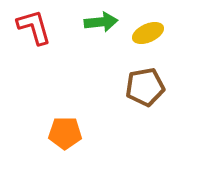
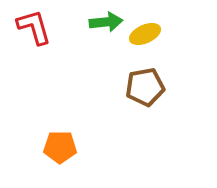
green arrow: moved 5 px right
yellow ellipse: moved 3 px left, 1 px down
orange pentagon: moved 5 px left, 14 px down
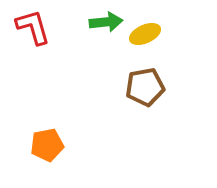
red L-shape: moved 1 px left
orange pentagon: moved 13 px left, 2 px up; rotated 12 degrees counterclockwise
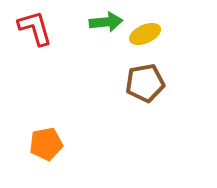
red L-shape: moved 2 px right, 1 px down
brown pentagon: moved 4 px up
orange pentagon: moved 1 px left, 1 px up
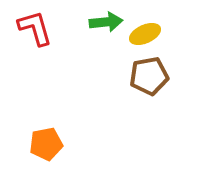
brown pentagon: moved 4 px right, 7 px up
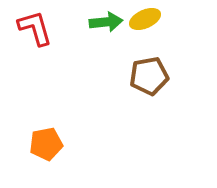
yellow ellipse: moved 15 px up
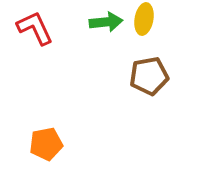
yellow ellipse: moved 1 px left; rotated 56 degrees counterclockwise
red L-shape: rotated 9 degrees counterclockwise
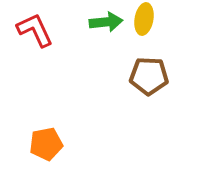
red L-shape: moved 2 px down
brown pentagon: rotated 12 degrees clockwise
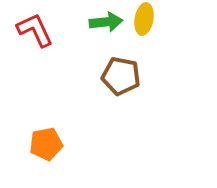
brown pentagon: moved 28 px left; rotated 9 degrees clockwise
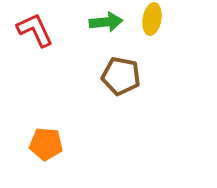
yellow ellipse: moved 8 px right
orange pentagon: rotated 16 degrees clockwise
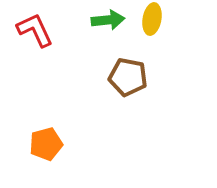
green arrow: moved 2 px right, 2 px up
brown pentagon: moved 7 px right, 1 px down
orange pentagon: rotated 20 degrees counterclockwise
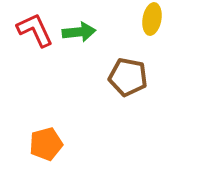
green arrow: moved 29 px left, 12 px down
